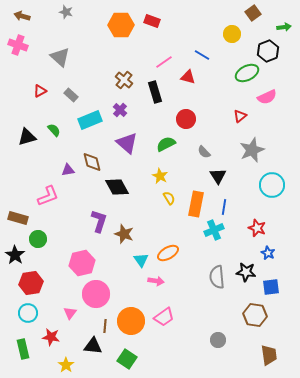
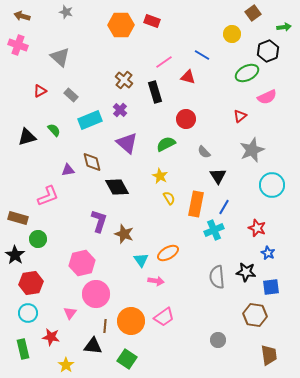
blue line at (224, 207): rotated 21 degrees clockwise
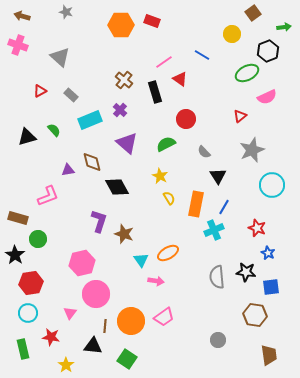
red triangle at (188, 77): moved 8 px left, 2 px down; rotated 21 degrees clockwise
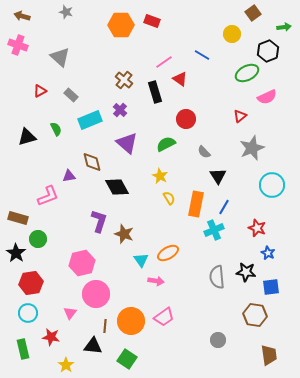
green semicircle at (54, 130): moved 2 px right, 1 px up; rotated 16 degrees clockwise
gray star at (252, 150): moved 2 px up
purple triangle at (68, 170): moved 1 px right, 6 px down
black star at (15, 255): moved 1 px right, 2 px up
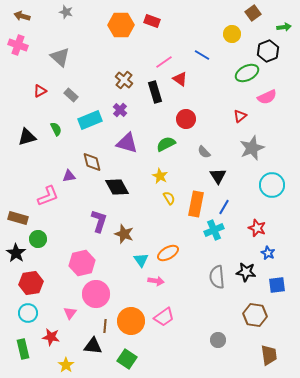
purple triangle at (127, 143): rotated 25 degrees counterclockwise
blue square at (271, 287): moved 6 px right, 2 px up
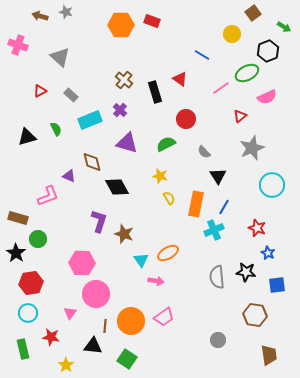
brown arrow at (22, 16): moved 18 px right
green arrow at (284, 27): rotated 40 degrees clockwise
pink line at (164, 62): moved 57 px right, 26 px down
purple triangle at (69, 176): rotated 32 degrees clockwise
yellow star at (160, 176): rotated 14 degrees counterclockwise
pink hexagon at (82, 263): rotated 15 degrees clockwise
